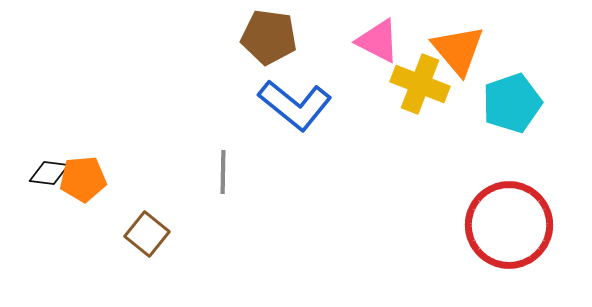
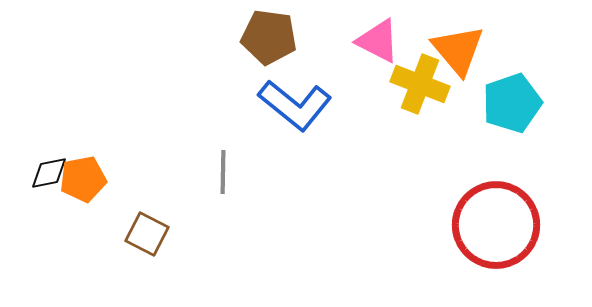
black diamond: rotated 18 degrees counterclockwise
orange pentagon: rotated 6 degrees counterclockwise
red circle: moved 13 px left
brown square: rotated 12 degrees counterclockwise
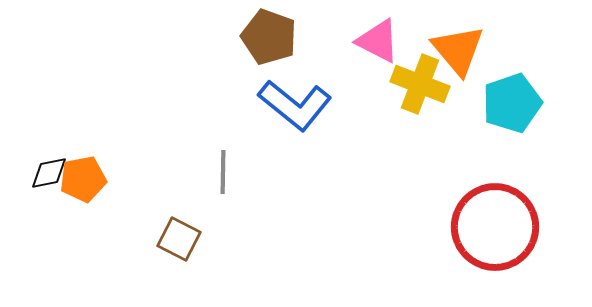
brown pentagon: rotated 12 degrees clockwise
red circle: moved 1 px left, 2 px down
brown square: moved 32 px right, 5 px down
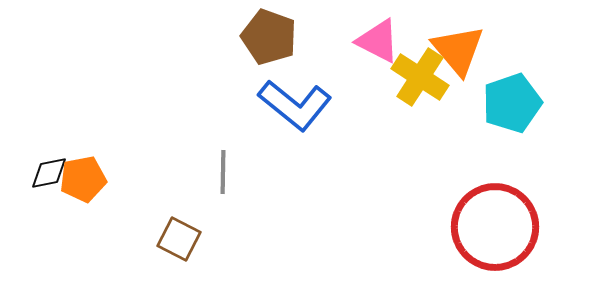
yellow cross: moved 7 px up; rotated 12 degrees clockwise
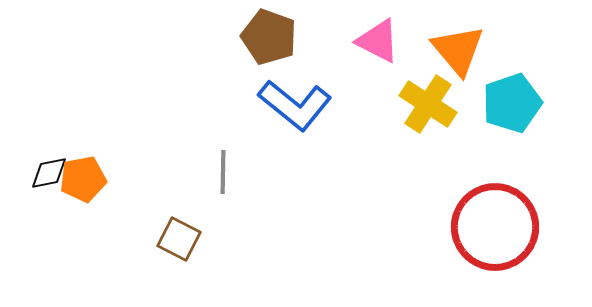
yellow cross: moved 8 px right, 27 px down
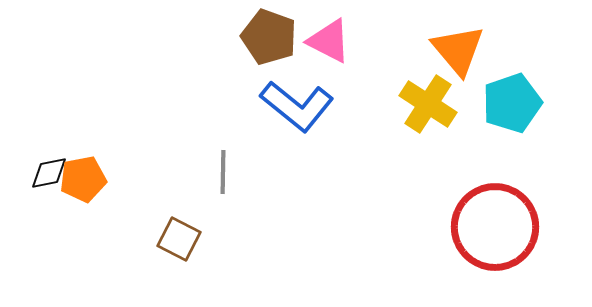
pink triangle: moved 49 px left
blue L-shape: moved 2 px right, 1 px down
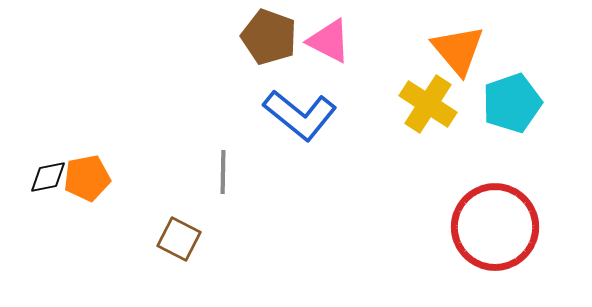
blue L-shape: moved 3 px right, 9 px down
black diamond: moved 1 px left, 4 px down
orange pentagon: moved 4 px right, 1 px up
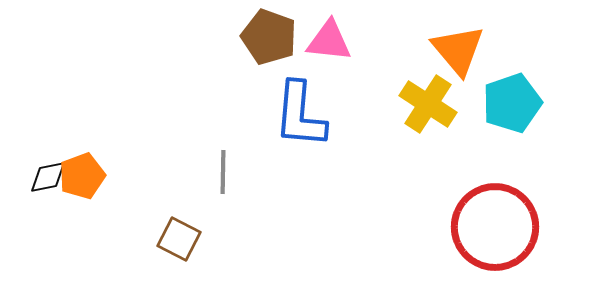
pink triangle: rotated 21 degrees counterclockwise
blue L-shape: rotated 56 degrees clockwise
orange pentagon: moved 5 px left, 2 px up; rotated 9 degrees counterclockwise
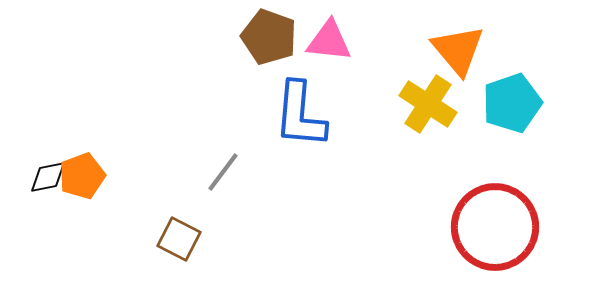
gray line: rotated 36 degrees clockwise
